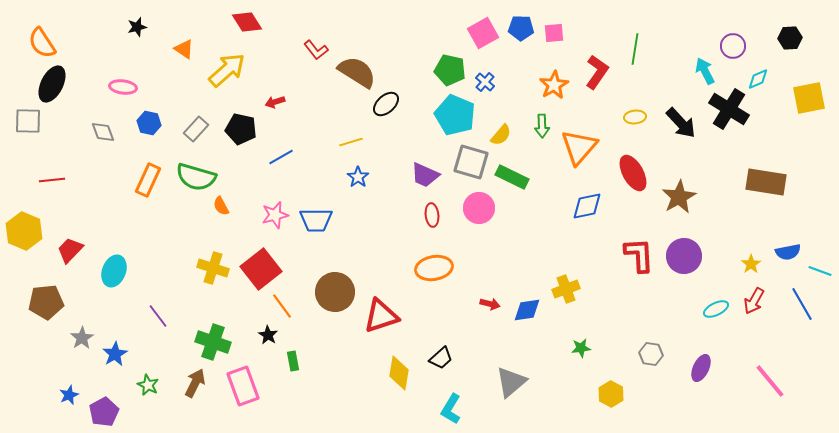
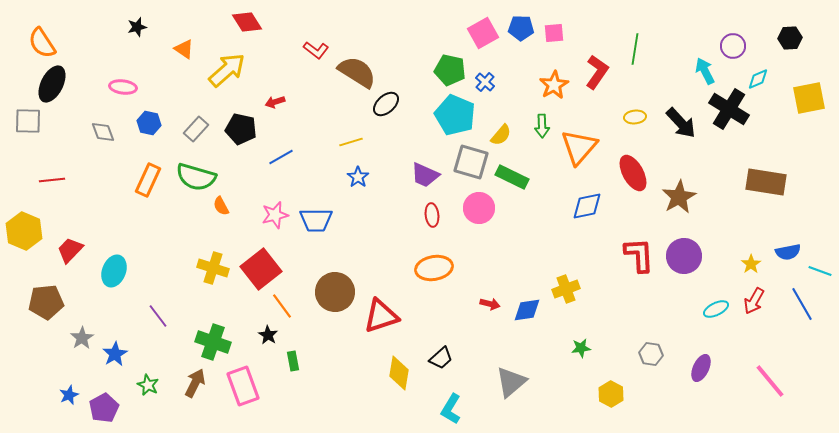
red L-shape at (316, 50): rotated 15 degrees counterclockwise
purple pentagon at (104, 412): moved 4 px up
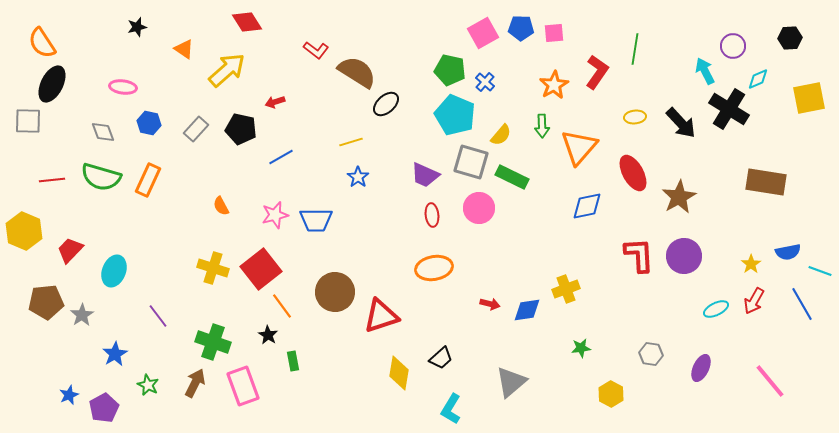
green semicircle at (196, 177): moved 95 px left
gray star at (82, 338): moved 23 px up
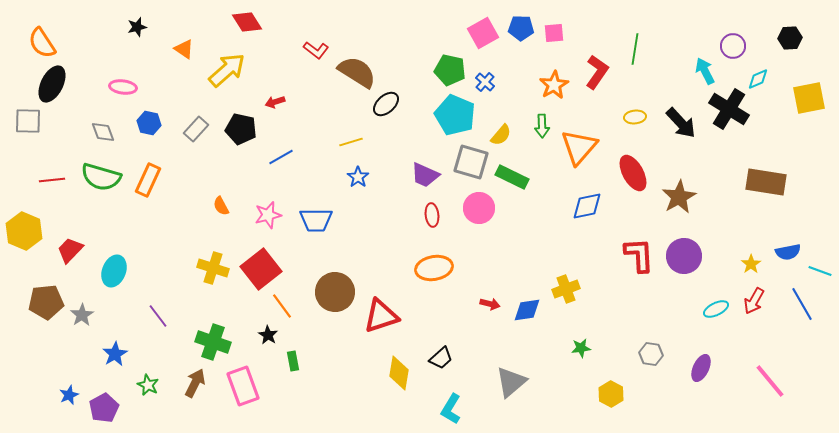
pink star at (275, 215): moved 7 px left
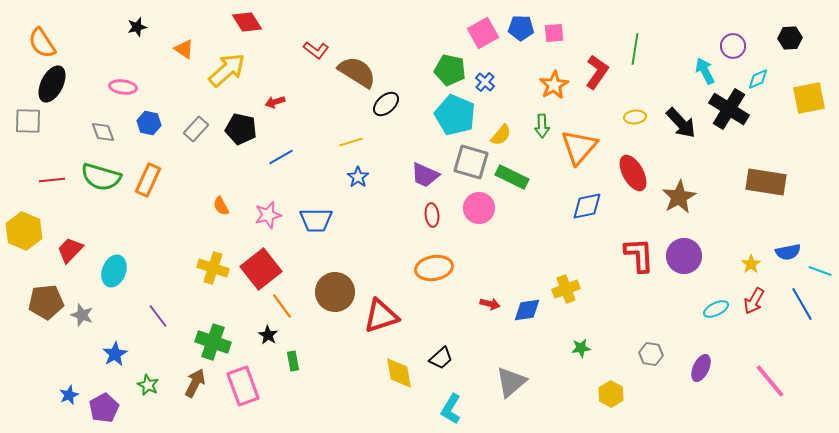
gray star at (82, 315): rotated 20 degrees counterclockwise
yellow diamond at (399, 373): rotated 20 degrees counterclockwise
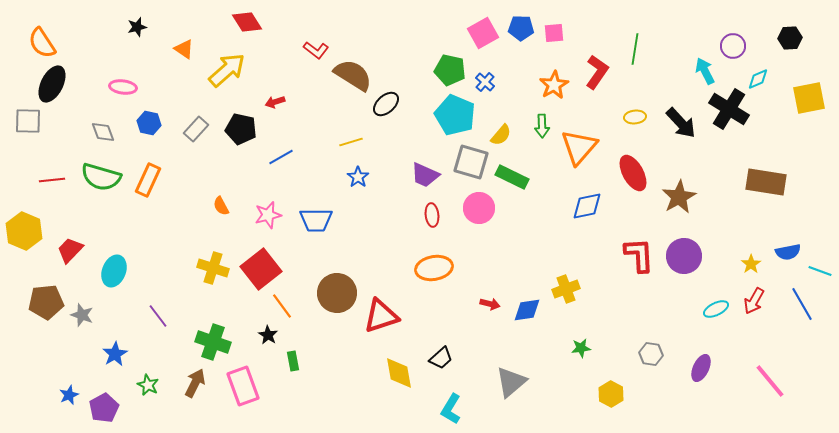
brown semicircle at (357, 72): moved 4 px left, 3 px down
brown circle at (335, 292): moved 2 px right, 1 px down
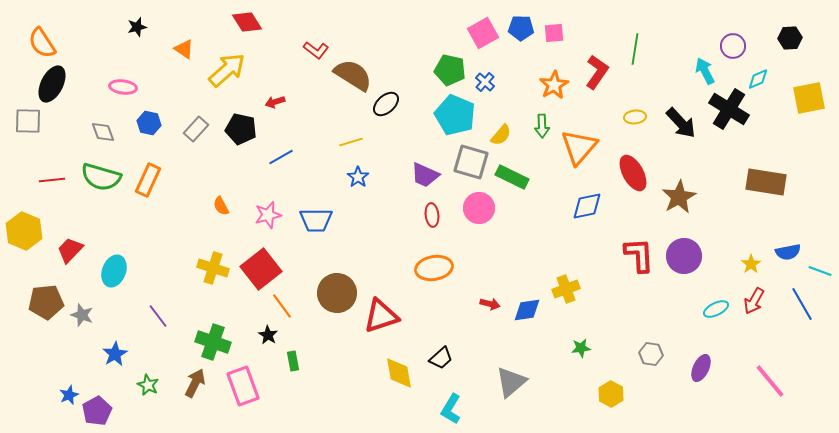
purple pentagon at (104, 408): moved 7 px left, 3 px down
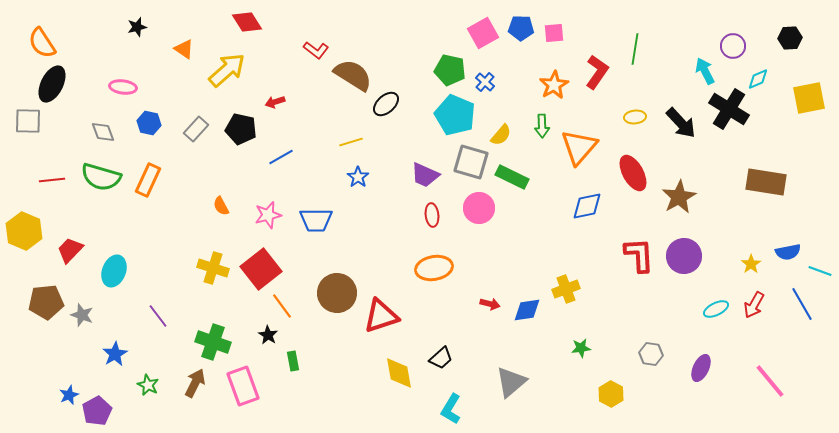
red arrow at (754, 301): moved 4 px down
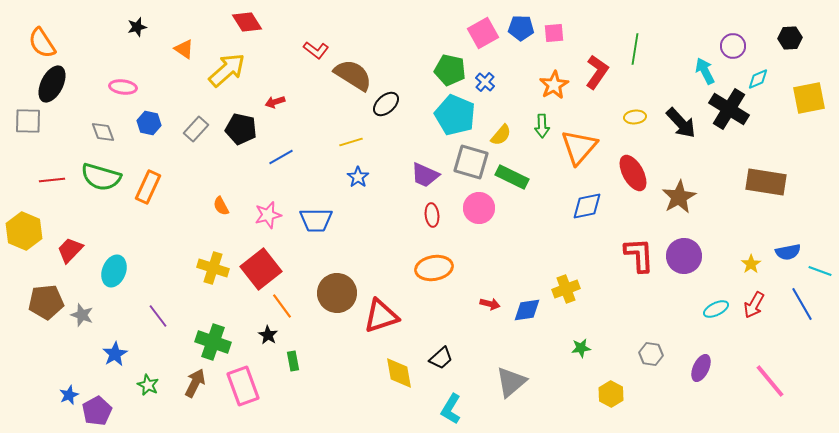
orange rectangle at (148, 180): moved 7 px down
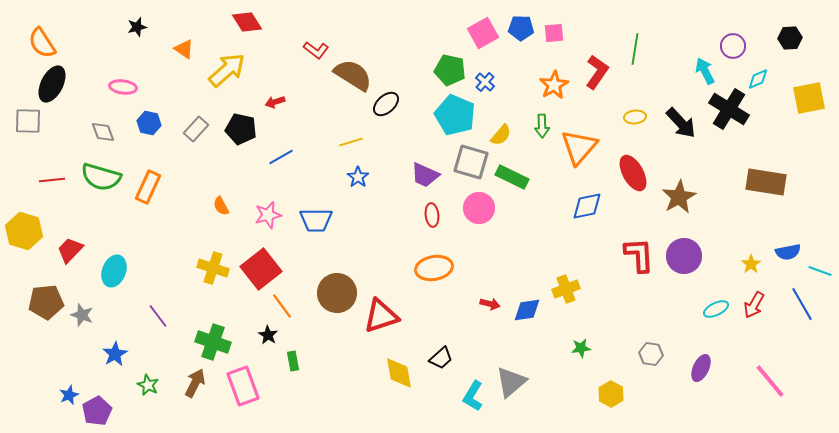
yellow hexagon at (24, 231): rotated 6 degrees counterclockwise
cyan L-shape at (451, 409): moved 22 px right, 13 px up
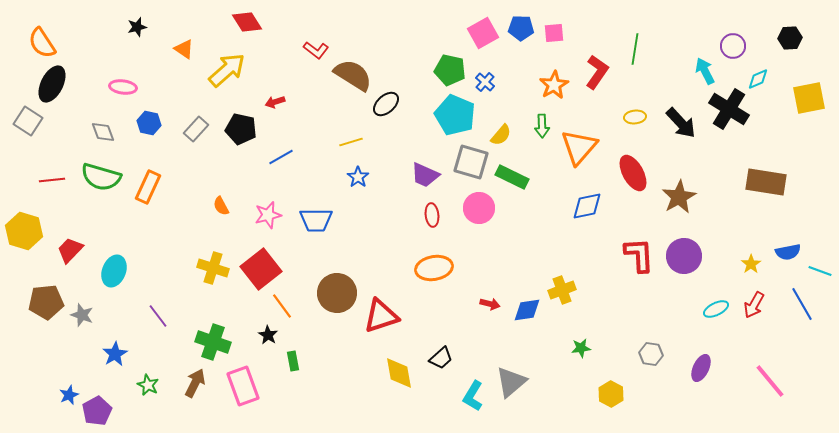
gray square at (28, 121): rotated 32 degrees clockwise
yellow cross at (566, 289): moved 4 px left, 1 px down
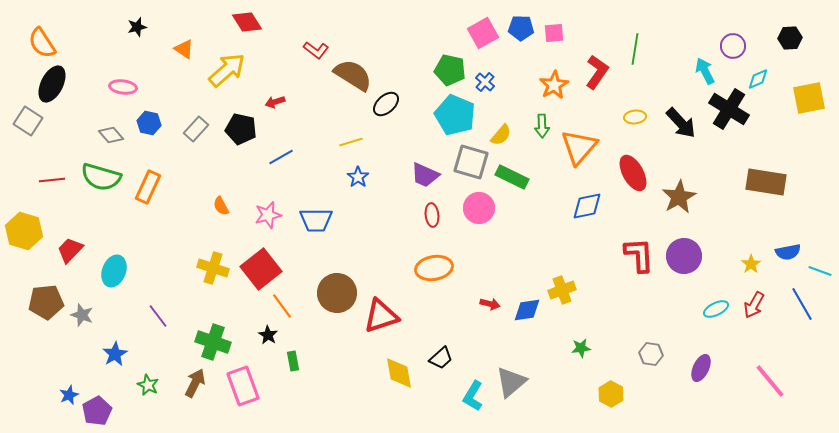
gray diamond at (103, 132): moved 8 px right, 3 px down; rotated 20 degrees counterclockwise
